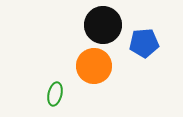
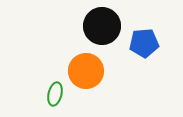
black circle: moved 1 px left, 1 px down
orange circle: moved 8 px left, 5 px down
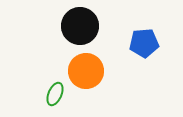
black circle: moved 22 px left
green ellipse: rotated 10 degrees clockwise
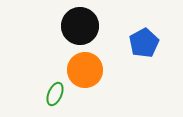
blue pentagon: rotated 24 degrees counterclockwise
orange circle: moved 1 px left, 1 px up
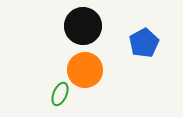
black circle: moved 3 px right
green ellipse: moved 5 px right
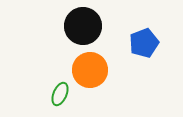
blue pentagon: rotated 8 degrees clockwise
orange circle: moved 5 px right
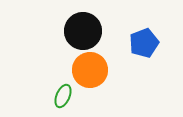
black circle: moved 5 px down
green ellipse: moved 3 px right, 2 px down
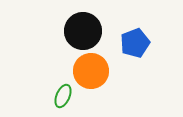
blue pentagon: moved 9 px left
orange circle: moved 1 px right, 1 px down
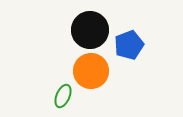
black circle: moved 7 px right, 1 px up
blue pentagon: moved 6 px left, 2 px down
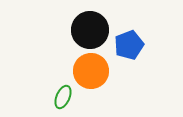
green ellipse: moved 1 px down
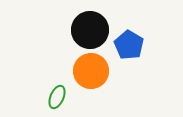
blue pentagon: rotated 20 degrees counterclockwise
green ellipse: moved 6 px left
